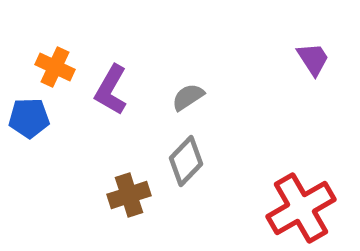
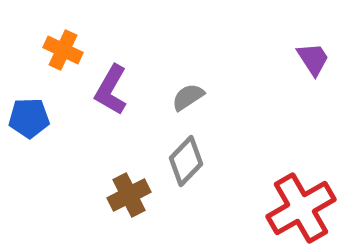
orange cross: moved 8 px right, 17 px up
brown cross: rotated 9 degrees counterclockwise
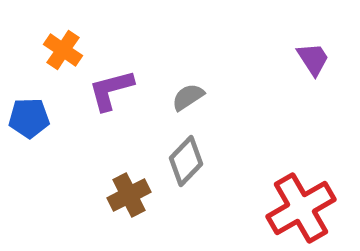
orange cross: rotated 9 degrees clockwise
purple L-shape: rotated 45 degrees clockwise
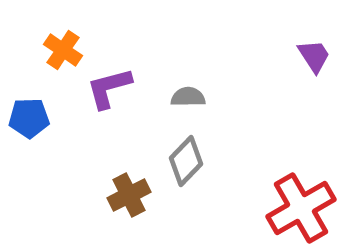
purple trapezoid: moved 1 px right, 3 px up
purple L-shape: moved 2 px left, 2 px up
gray semicircle: rotated 32 degrees clockwise
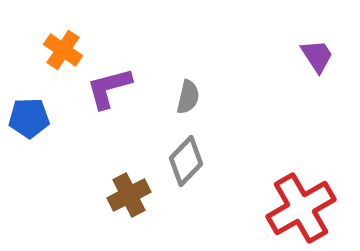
purple trapezoid: moved 3 px right
gray semicircle: rotated 104 degrees clockwise
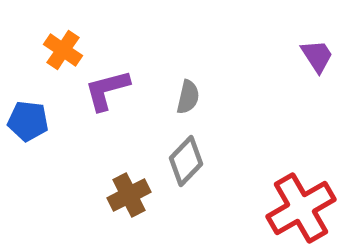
purple L-shape: moved 2 px left, 2 px down
blue pentagon: moved 1 px left, 3 px down; rotated 9 degrees clockwise
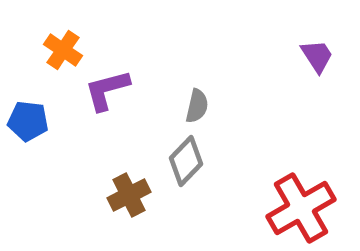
gray semicircle: moved 9 px right, 9 px down
